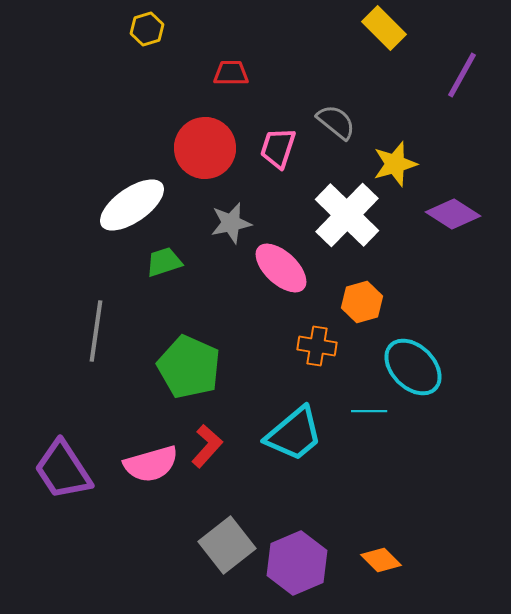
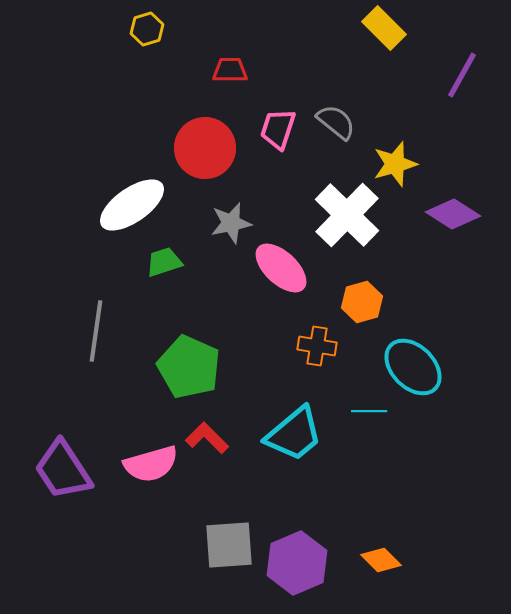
red trapezoid: moved 1 px left, 3 px up
pink trapezoid: moved 19 px up
red L-shape: moved 8 px up; rotated 87 degrees counterclockwise
gray square: moved 2 px right; rotated 34 degrees clockwise
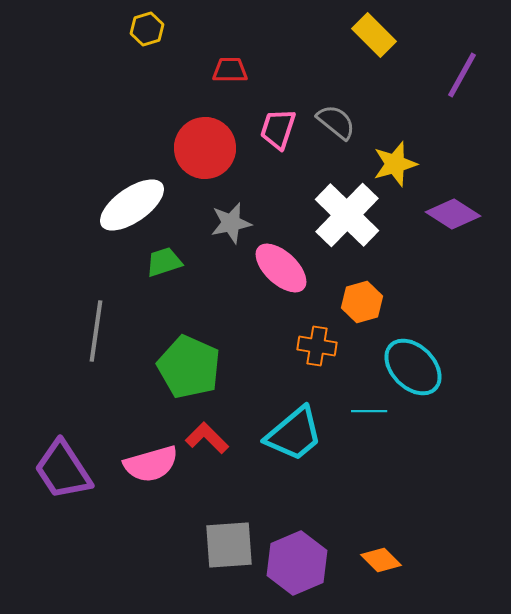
yellow rectangle: moved 10 px left, 7 px down
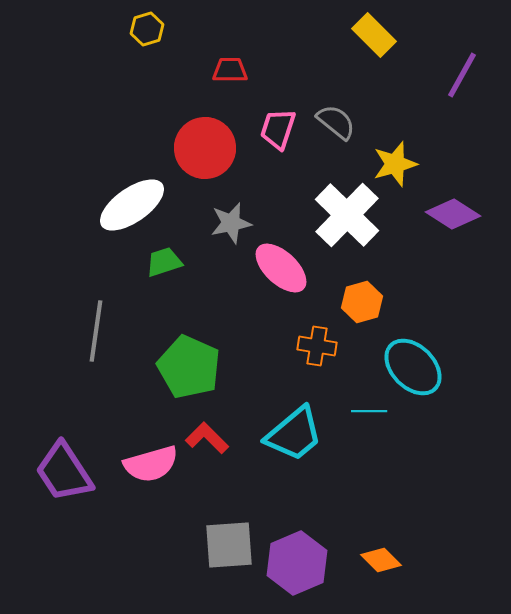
purple trapezoid: moved 1 px right, 2 px down
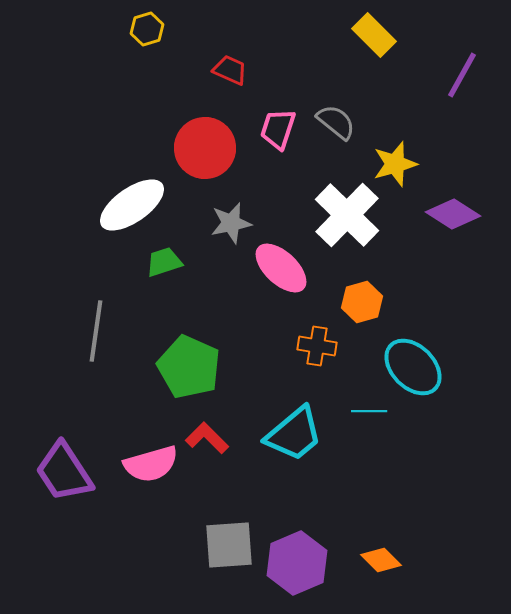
red trapezoid: rotated 24 degrees clockwise
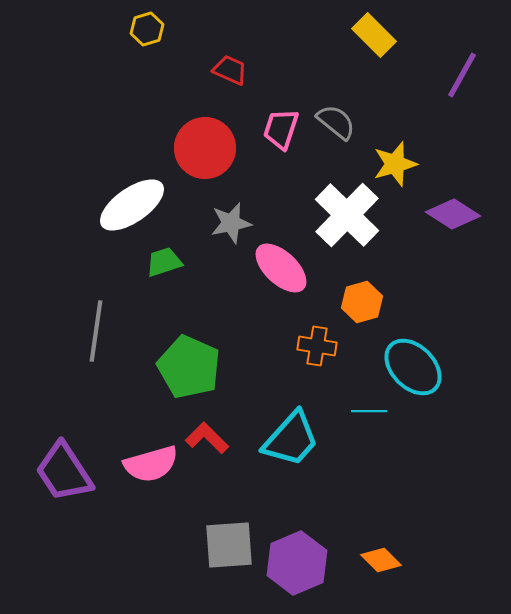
pink trapezoid: moved 3 px right
cyan trapezoid: moved 3 px left, 5 px down; rotated 8 degrees counterclockwise
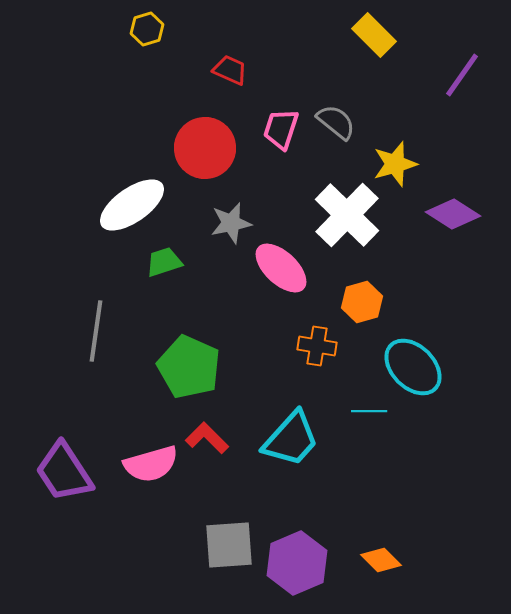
purple line: rotated 6 degrees clockwise
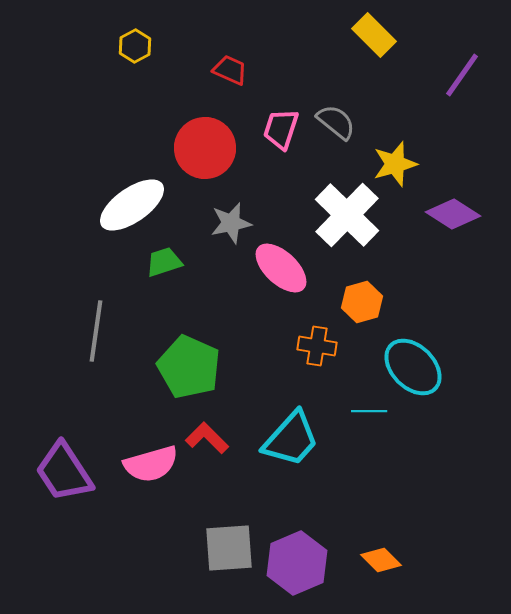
yellow hexagon: moved 12 px left, 17 px down; rotated 12 degrees counterclockwise
gray square: moved 3 px down
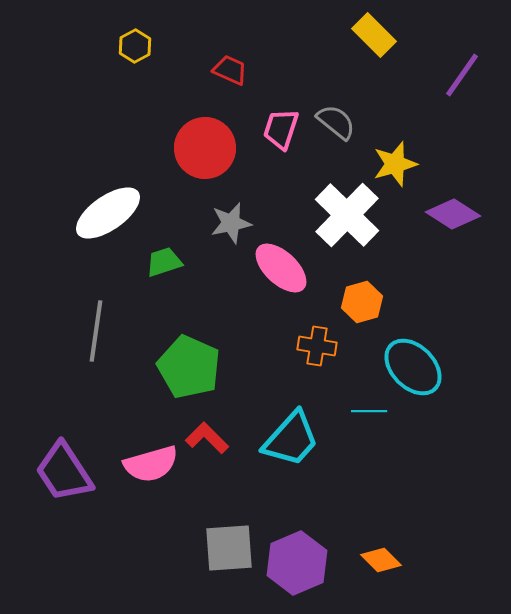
white ellipse: moved 24 px left, 8 px down
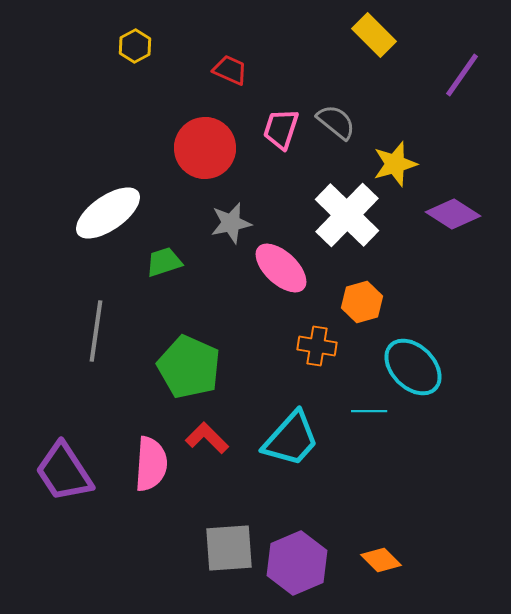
pink semicircle: rotated 70 degrees counterclockwise
